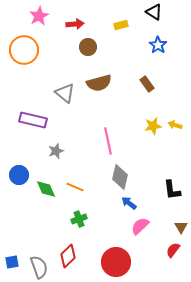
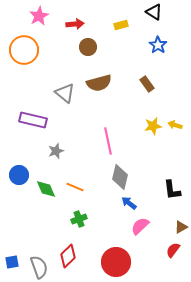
brown triangle: rotated 32 degrees clockwise
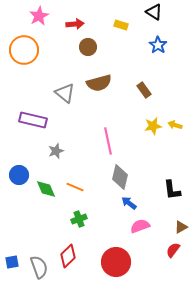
yellow rectangle: rotated 32 degrees clockwise
brown rectangle: moved 3 px left, 6 px down
pink semicircle: rotated 24 degrees clockwise
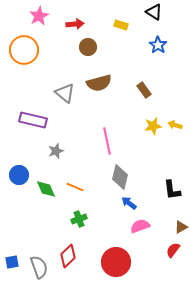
pink line: moved 1 px left
